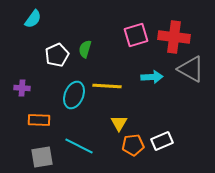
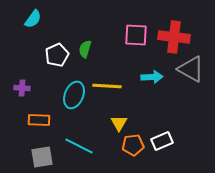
pink square: rotated 20 degrees clockwise
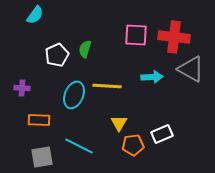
cyan semicircle: moved 2 px right, 4 px up
white rectangle: moved 7 px up
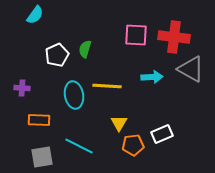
cyan ellipse: rotated 32 degrees counterclockwise
